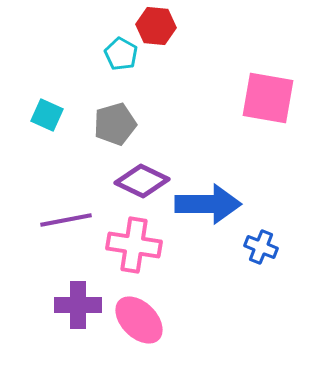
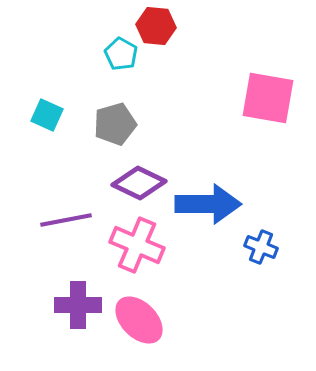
purple diamond: moved 3 px left, 2 px down
pink cross: moved 3 px right; rotated 14 degrees clockwise
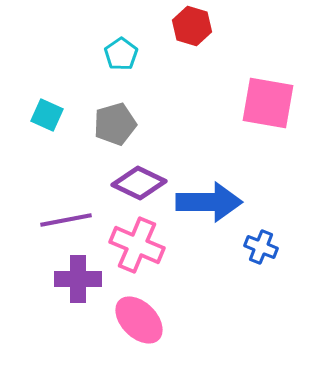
red hexagon: moved 36 px right; rotated 12 degrees clockwise
cyan pentagon: rotated 8 degrees clockwise
pink square: moved 5 px down
blue arrow: moved 1 px right, 2 px up
purple cross: moved 26 px up
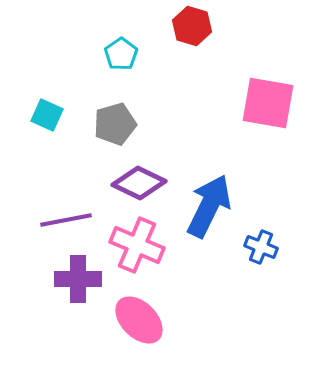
blue arrow: moved 4 px down; rotated 64 degrees counterclockwise
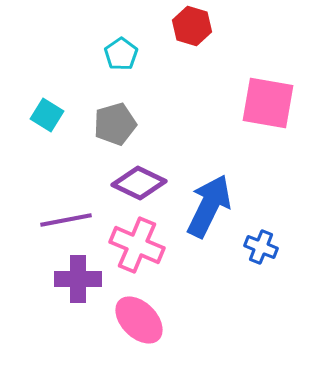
cyan square: rotated 8 degrees clockwise
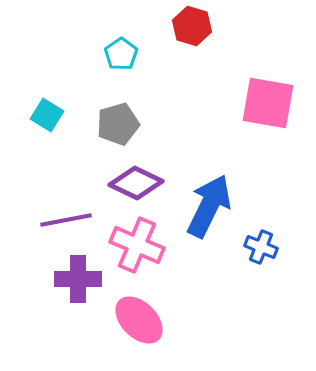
gray pentagon: moved 3 px right
purple diamond: moved 3 px left
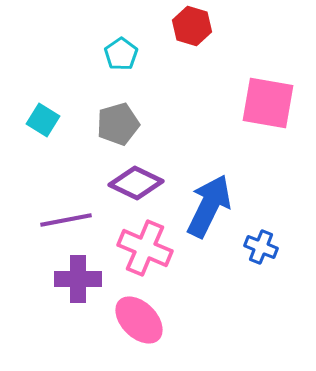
cyan square: moved 4 px left, 5 px down
pink cross: moved 8 px right, 3 px down
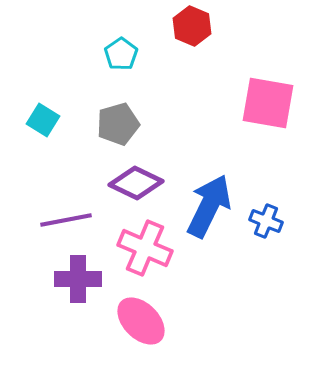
red hexagon: rotated 6 degrees clockwise
blue cross: moved 5 px right, 26 px up
pink ellipse: moved 2 px right, 1 px down
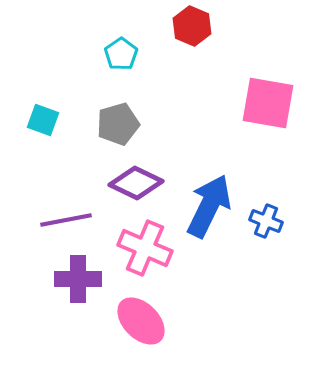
cyan square: rotated 12 degrees counterclockwise
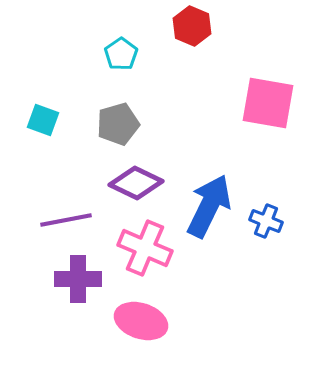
pink ellipse: rotated 27 degrees counterclockwise
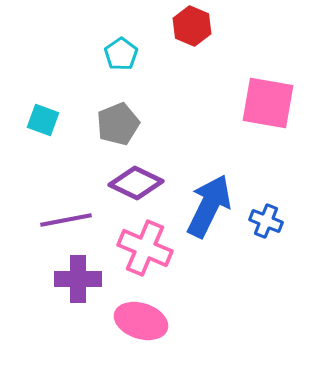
gray pentagon: rotated 6 degrees counterclockwise
